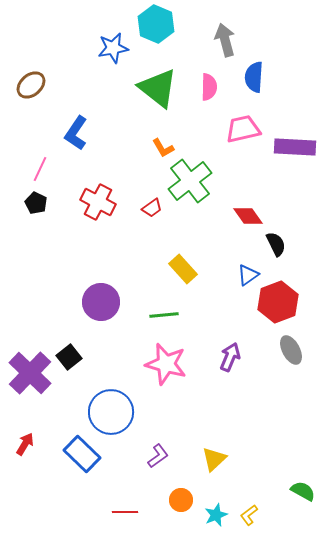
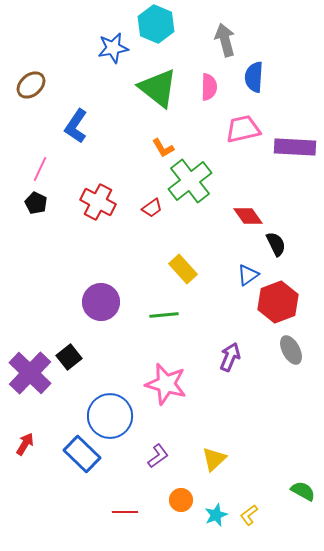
blue L-shape: moved 7 px up
pink star: moved 20 px down
blue circle: moved 1 px left, 4 px down
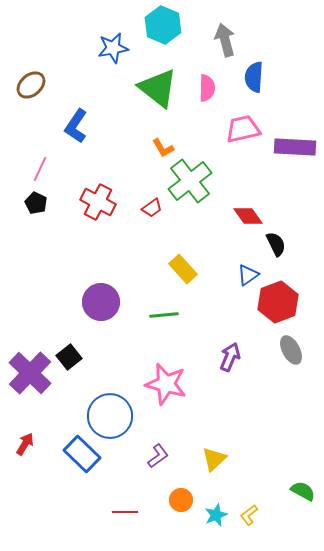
cyan hexagon: moved 7 px right, 1 px down
pink semicircle: moved 2 px left, 1 px down
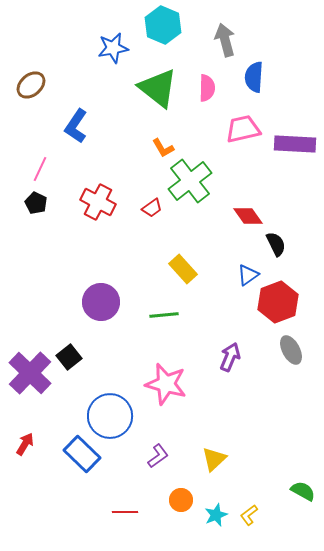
purple rectangle: moved 3 px up
